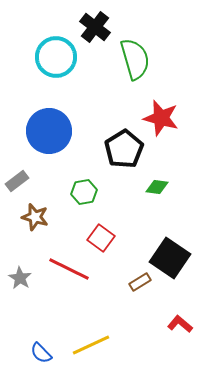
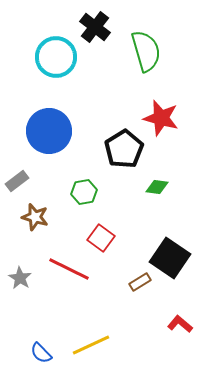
green semicircle: moved 11 px right, 8 px up
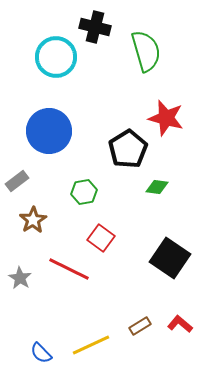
black cross: rotated 24 degrees counterclockwise
red star: moved 5 px right
black pentagon: moved 4 px right
brown star: moved 2 px left, 3 px down; rotated 24 degrees clockwise
brown rectangle: moved 44 px down
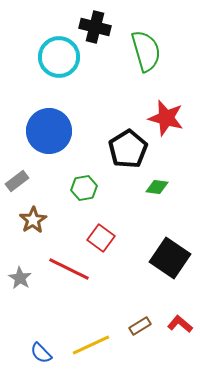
cyan circle: moved 3 px right
green hexagon: moved 4 px up
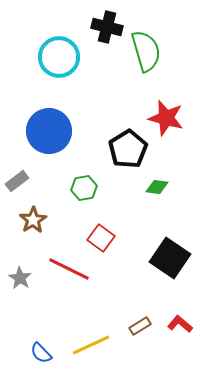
black cross: moved 12 px right
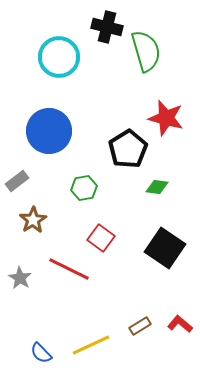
black square: moved 5 px left, 10 px up
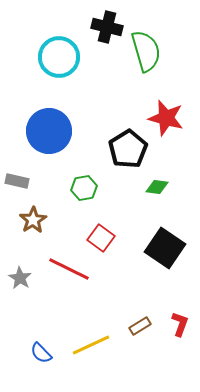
gray rectangle: rotated 50 degrees clockwise
red L-shape: rotated 70 degrees clockwise
